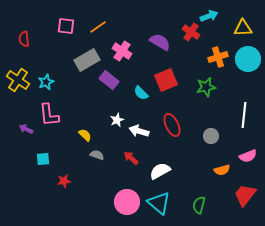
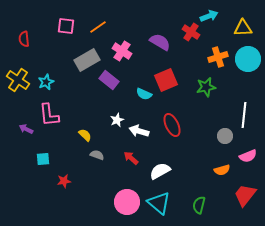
cyan semicircle: moved 3 px right, 1 px down; rotated 21 degrees counterclockwise
gray circle: moved 14 px right
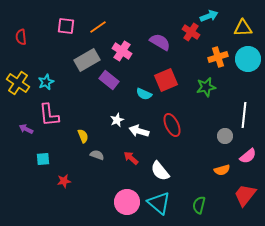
red semicircle: moved 3 px left, 2 px up
yellow cross: moved 3 px down
yellow semicircle: moved 2 px left, 1 px down; rotated 24 degrees clockwise
pink semicircle: rotated 18 degrees counterclockwise
white semicircle: rotated 100 degrees counterclockwise
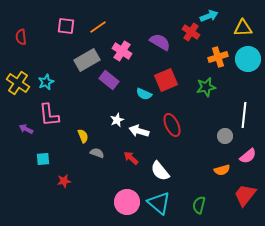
gray semicircle: moved 2 px up
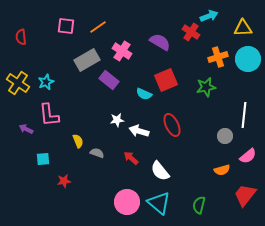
white star: rotated 16 degrees clockwise
yellow semicircle: moved 5 px left, 5 px down
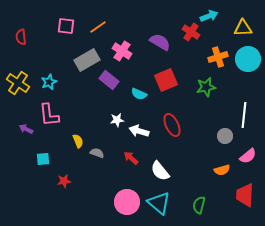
cyan star: moved 3 px right
cyan semicircle: moved 5 px left
red trapezoid: rotated 35 degrees counterclockwise
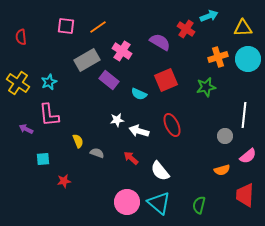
red cross: moved 5 px left, 3 px up
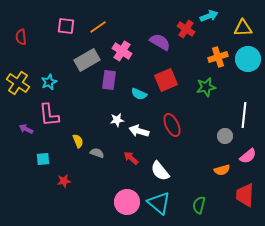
purple rectangle: rotated 60 degrees clockwise
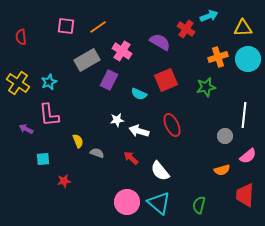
purple rectangle: rotated 18 degrees clockwise
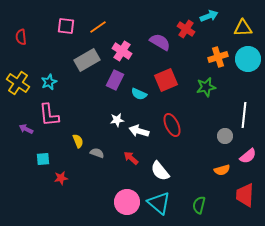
purple rectangle: moved 6 px right
red star: moved 3 px left, 3 px up
